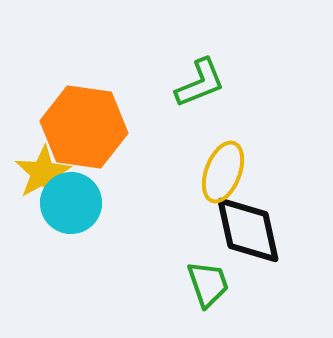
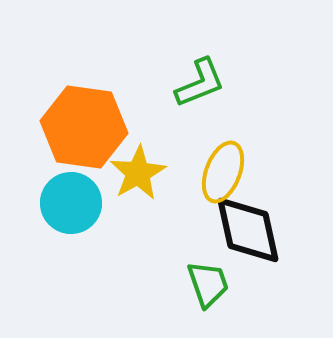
yellow star: moved 95 px right
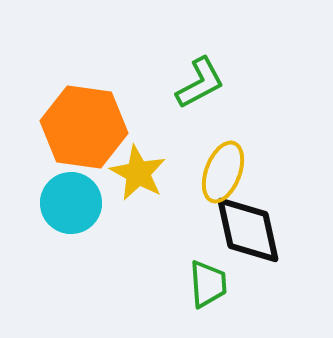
green L-shape: rotated 6 degrees counterclockwise
yellow star: rotated 14 degrees counterclockwise
green trapezoid: rotated 15 degrees clockwise
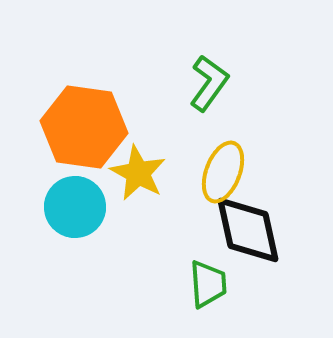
green L-shape: moved 9 px right; rotated 26 degrees counterclockwise
cyan circle: moved 4 px right, 4 px down
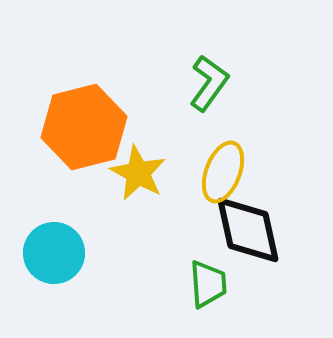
orange hexagon: rotated 22 degrees counterclockwise
cyan circle: moved 21 px left, 46 px down
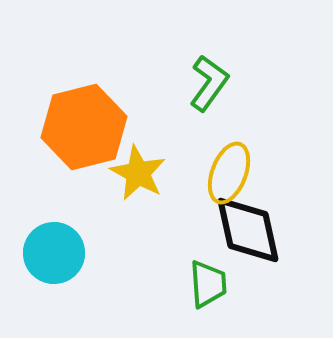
yellow ellipse: moved 6 px right, 1 px down
